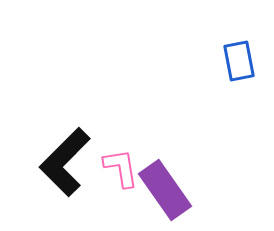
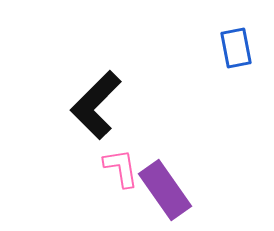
blue rectangle: moved 3 px left, 13 px up
black L-shape: moved 31 px right, 57 px up
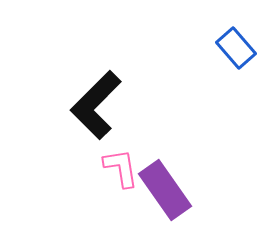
blue rectangle: rotated 30 degrees counterclockwise
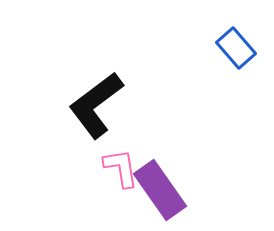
black L-shape: rotated 8 degrees clockwise
purple rectangle: moved 5 px left
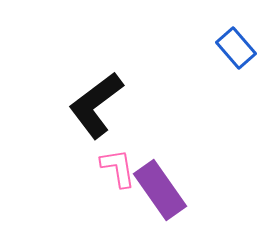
pink L-shape: moved 3 px left
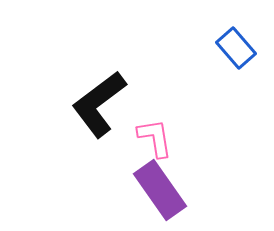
black L-shape: moved 3 px right, 1 px up
pink L-shape: moved 37 px right, 30 px up
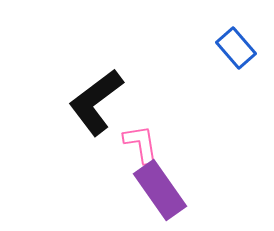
black L-shape: moved 3 px left, 2 px up
pink L-shape: moved 14 px left, 6 px down
